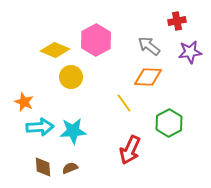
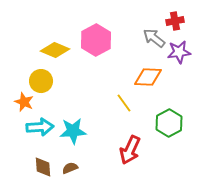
red cross: moved 2 px left
gray arrow: moved 5 px right, 8 px up
purple star: moved 11 px left
yellow circle: moved 30 px left, 4 px down
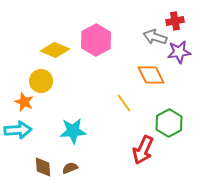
gray arrow: moved 1 px right, 1 px up; rotated 20 degrees counterclockwise
orange diamond: moved 3 px right, 2 px up; rotated 60 degrees clockwise
cyan arrow: moved 22 px left, 3 px down
red arrow: moved 13 px right
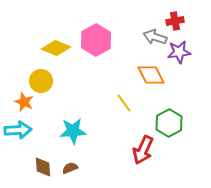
yellow diamond: moved 1 px right, 2 px up
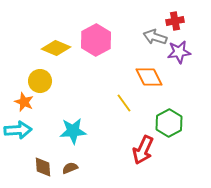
orange diamond: moved 2 px left, 2 px down
yellow circle: moved 1 px left
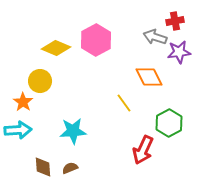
orange star: moved 1 px left; rotated 12 degrees clockwise
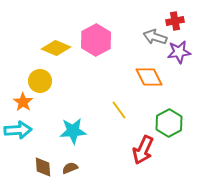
yellow line: moved 5 px left, 7 px down
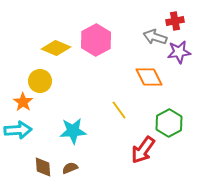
red arrow: rotated 12 degrees clockwise
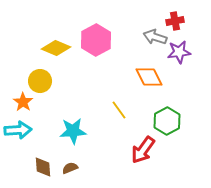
green hexagon: moved 2 px left, 2 px up
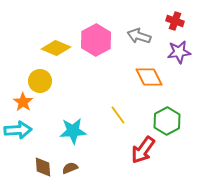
red cross: rotated 30 degrees clockwise
gray arrow: moved 16 px left, 1 px up
yellow line: moved 1 px left, 5 px down
